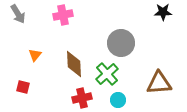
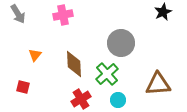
black star: rotated 24 degrees counterclockwise
brown triangle: moved 1 px left, 1 px down
red cross: moved 1 px left, 1 px down; rotated 18 degrees counterclockwise
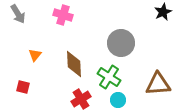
pink cross: rotated 30 degrees clockwise
green cross: moved 2 px right, 3 px down; rotated 15 degrees counterclockwise
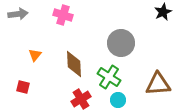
gray arrow: rotated 66 degrees counterclockwise
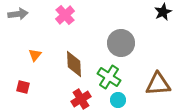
pink cross: moved 2 px right; rotated 30 degrees clockwise
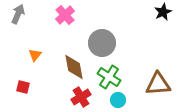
gray arrow: rotated 60 degrees counterclockwise
gray circle: moved 19 px left
brown diamond: moved 3 px down; rotated 8 degrees counterclockwise
red cross: moved 2 px up
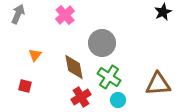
red square: moved 2 px right, 1 px up
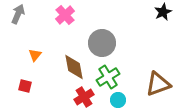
green cross: moved 1 px left; rotated 25 degrees clockwise
brown triangle: rotated 16 degrees counterclockwise
red cross: moved 3 px right
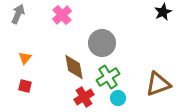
pink cross: moved 3 px left
orange triangle: moved 10 px left, 3 px down
cyan circle: moved 2 px up
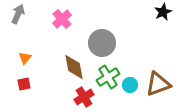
pink cross: moved 4 px down
red square: moved 1 px left, 2 px up; rotated 24 degrees counterclockwise
cyan circle: moved 12 px right, 13 px up
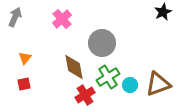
gray arrow: moved 3 px left, 3 px down
red cross: moved 1 px right, 2 px up
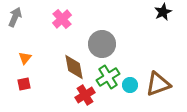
gray circle: moved 1 px down
